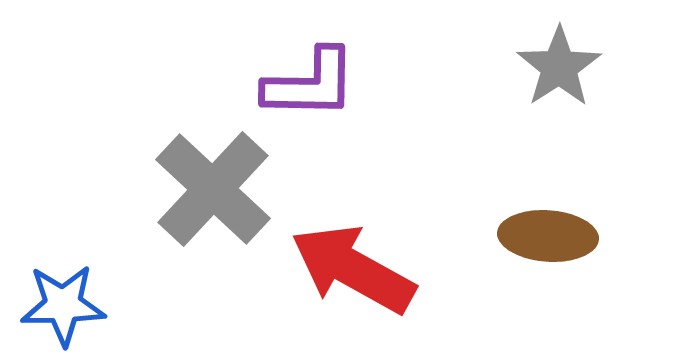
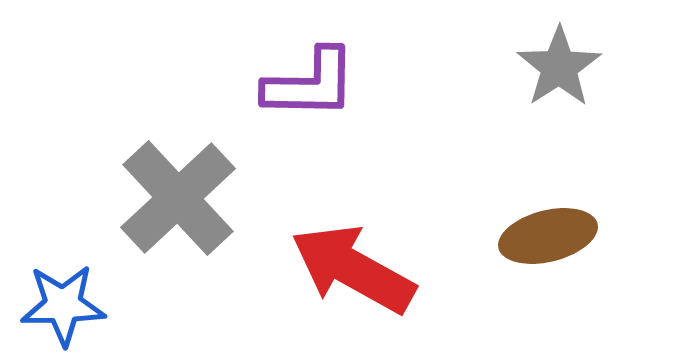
gray cross: moved 35 px left, 9 px down; rotated 4 degrees clockwise
brown ellipse: rotated 18 degrees counterclockwise
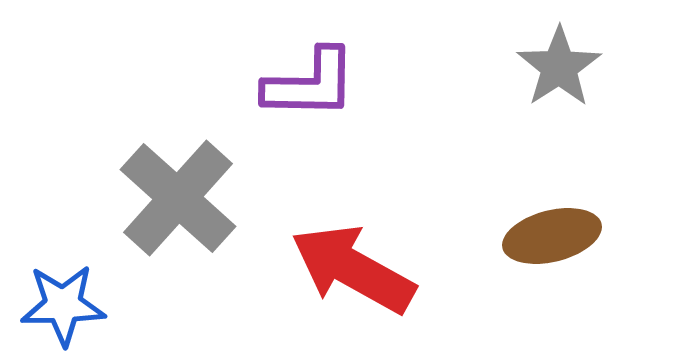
gray cross: rotated 5 degrees counterclockwise
brown ellipse: moved 4 px right
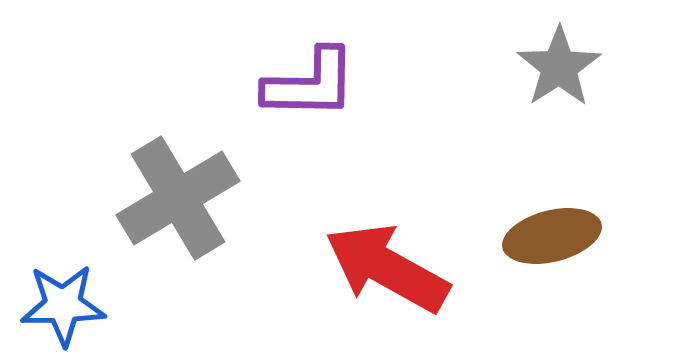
gray cross: rotated 17 degrees clockwise
red arrow: moved 34 px right, 1 px up
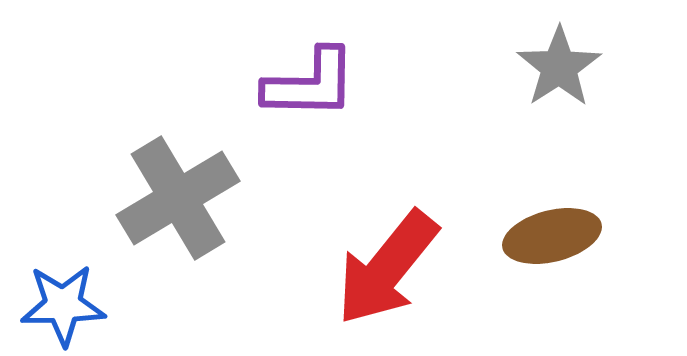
red arrow: rotated 80 degrees counterclockwise
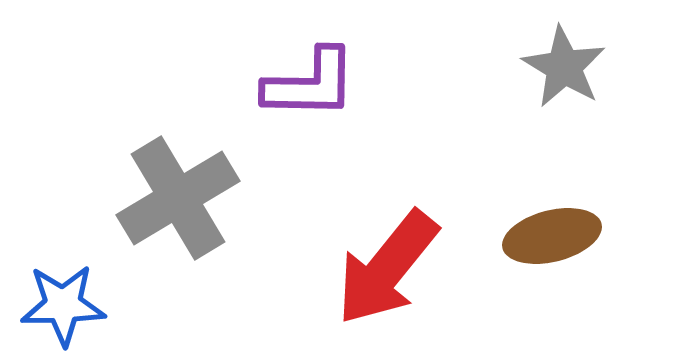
gray star: moved 5 px right; rotated 8 degrees counterclockwise
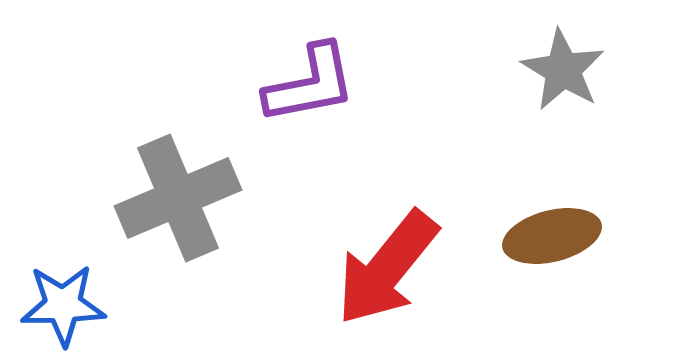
gray star: moved 1 px left, 3 px down
purple L-shape: rotated 12 degrees counterclockwise
gray cross: rotated 8 degrees clockwise
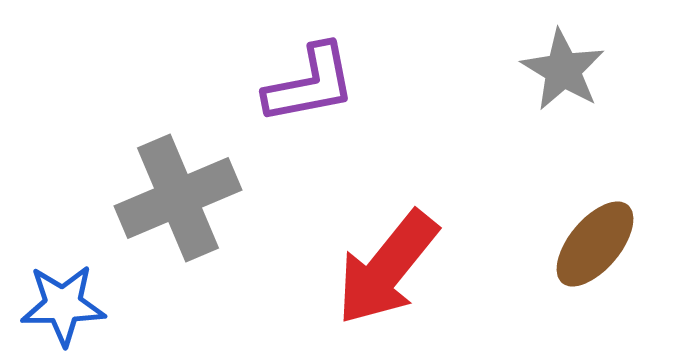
brown ellipse: moved 43 px right, 8 px down; rotated 36 degrees counterclockwise
